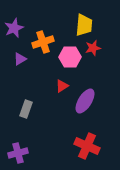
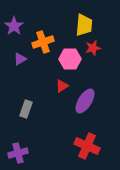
purple star: moved 2 px up; rotated 12 degrees counterclockwise
pink hexagon: moved 2 px down
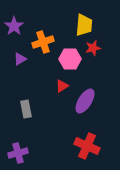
gray rectangle: rotated 30 degrees counterclockwise
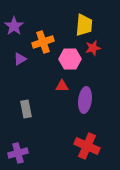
red triangle: rotated 32 degrees clockwise
purple ellipse: moved 1 px up; rotated 25 degrees counterclockwise
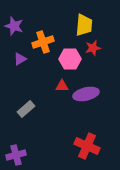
purple star: rotated 18 degrees counterclockwise
purple ellipse: moved 1 px right, 6 px up; rotated 70 degrees clockwise
gray rectangle: rotated 60 degrees clockwise
purple cross: moved 2 px left, 2 px down
